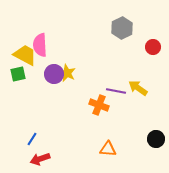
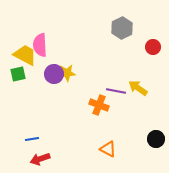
yellow star: rotated 30 degrees counterclockwise
blue line: rotated 48 degrees clockwise
orange triangle: rotated 24 degrees clockwise
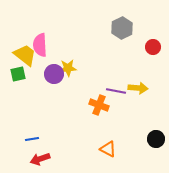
yellow trapezoid: rotated 10 degrees clockwise
yellow star: moved 1 px right, 5 px up
yellow arrow: rotated 150 degrees clockwise
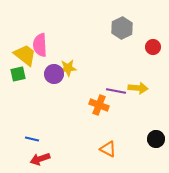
blue line: rotated 24 degrees clockwise
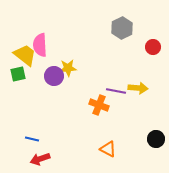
purple circle: moved 2 px down
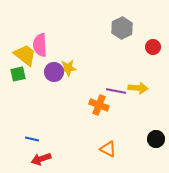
purple circle: moved 4 px up
red arrow: moved 1 px right
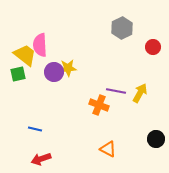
yellow arrow: moved 2 px right, 5 px down; rotated 66 degrees counterclockwise
blue line: moved 3 px right, 10 px up
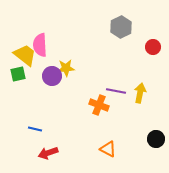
gray hexagon: moved 1 px left, 1 px up
yellow star: moved 2 px left
purple circle: moved 2 px left, 4 px down
yellow arrow: rotated 18 degrees counterclockwise
red arrow: moved 7 px right, 6 px up
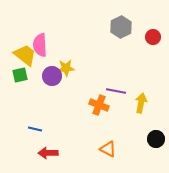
red circle: moved 10 px up
green square: moved 2 px right, 1 px down
yellow arrow: moved 1 px right, 10 px down
red arrow: rotated 18 degrees clockwise
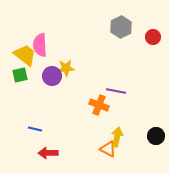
yellow arrow: moved 24 px left, 34 px down
black circle: moved 3 px up
